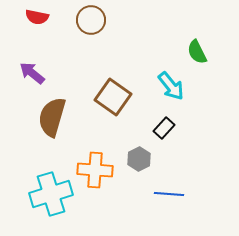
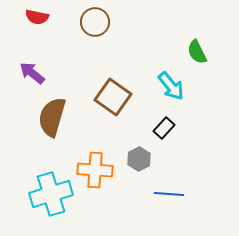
brown circle: moved 4 px right, 2 px down
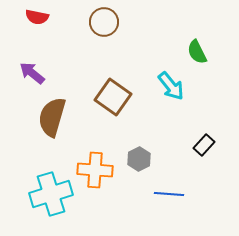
brown circle: moved 9 px right
black rectangle: moved 40 px right, 17 px down
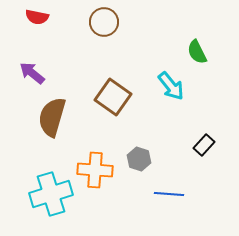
gray hexagon: rotated 15 degrees counterclockwise
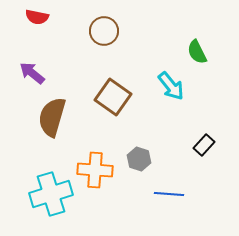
brown circle: moved 9 px down
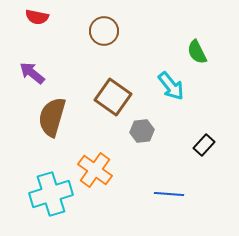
gray hexagon: moved 3 px right, 28 px up; rotated 25 degrees counterclockwise
orange cross: rotated 32 degrees clockwise
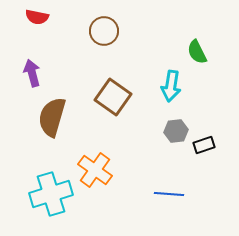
purple arrow: rotated 36 degrees clockwise
cyan arrow: rotated 48 degrees clockwise
gray hexagon: moved 34 px right
black rectangle: rotated 30 degrees clockwise
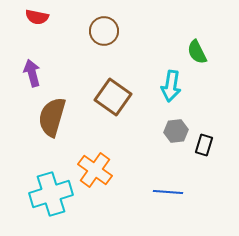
black rectangle: rotated 55 degrees counterclockwise
blue line: moved 1 px left, 2 px up
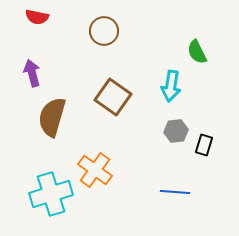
blue line: moved 7 px right
